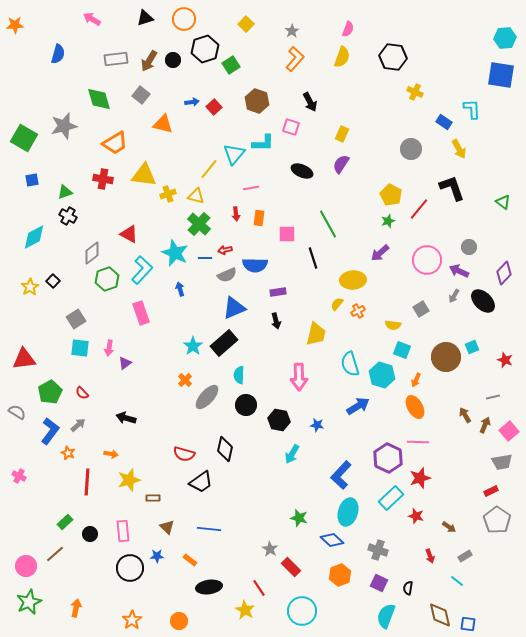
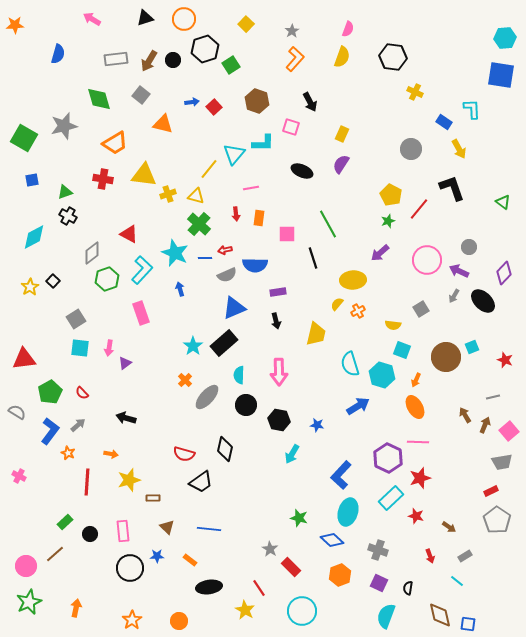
pink arrow at (299, 377): moved 20 px left, 5 px up
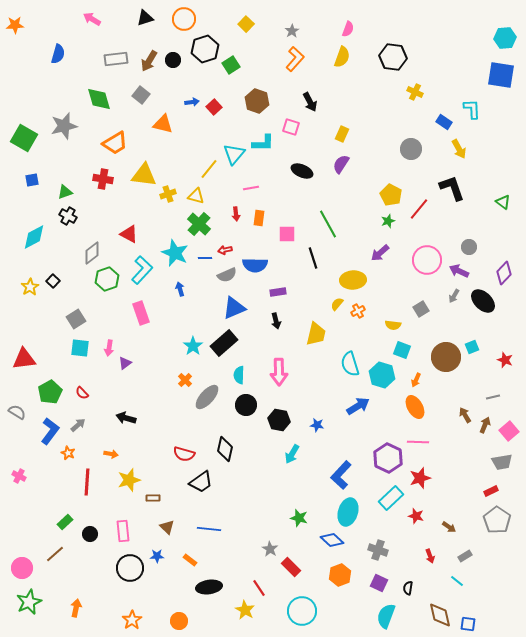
pink circle at (26, 566): moved 4 px left, 2 px down
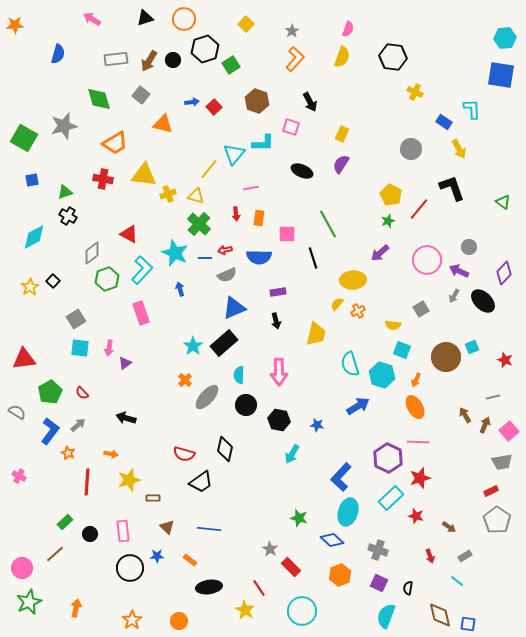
blue semicircle at (255, 265): moved 4 px right, 8 px up
blue L-shape at (341, 475): moved 2 px down
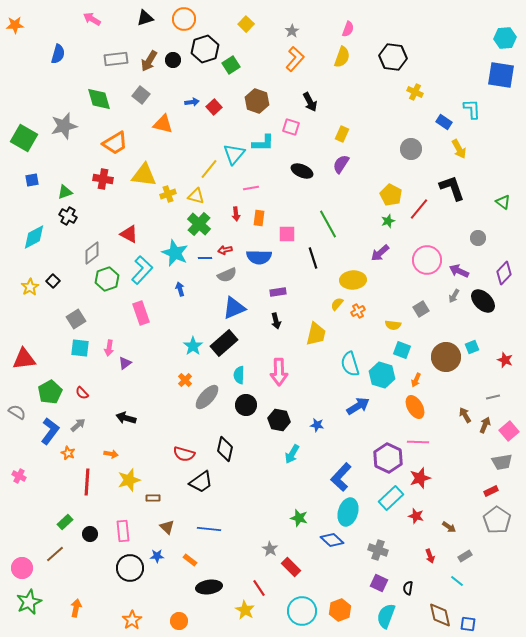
gray circle at (469, 247): moved 9 px right, 9 px up
orange hexagon at (340, 575): moved 35 px down
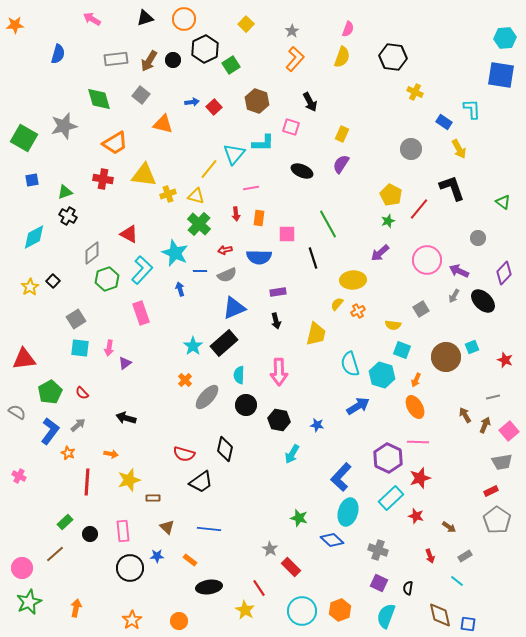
black hexagon at (205, 49): rotated 8 degrees counterclockwise
blue line at (205, 258): moved 5 px left, 13 px down
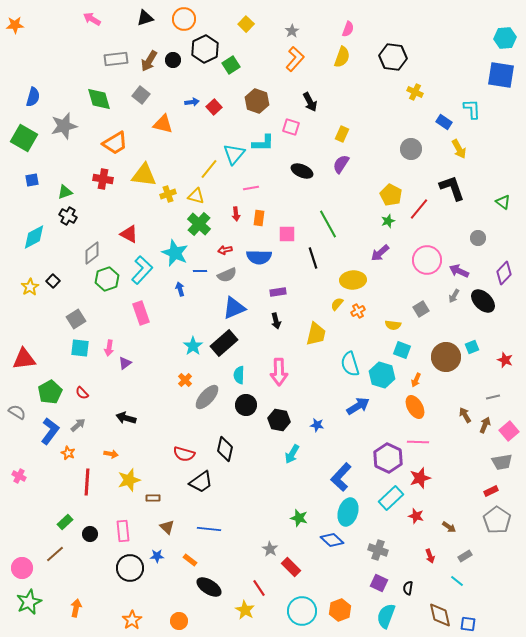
blue semicircle at (58, 54): moved 25 px left, 43 px down
black ellipse at (209, 587): rotated 40 degrees clockwise
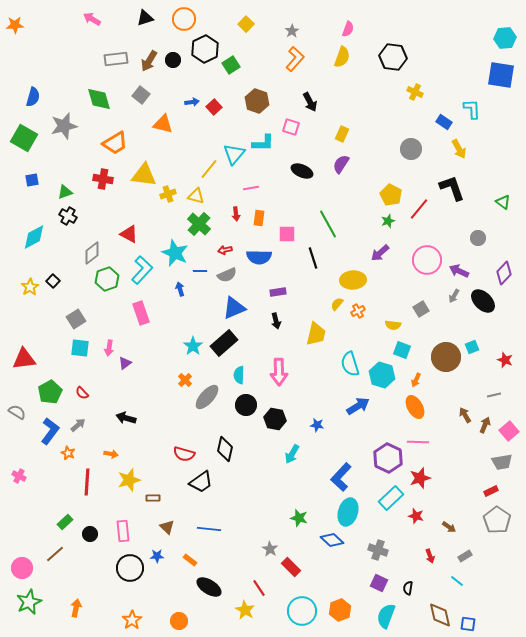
gray line at (493, 397): moved 1 px right, 2 px up
black hexagon at (279, 420): moved 4 px left, 1 px up
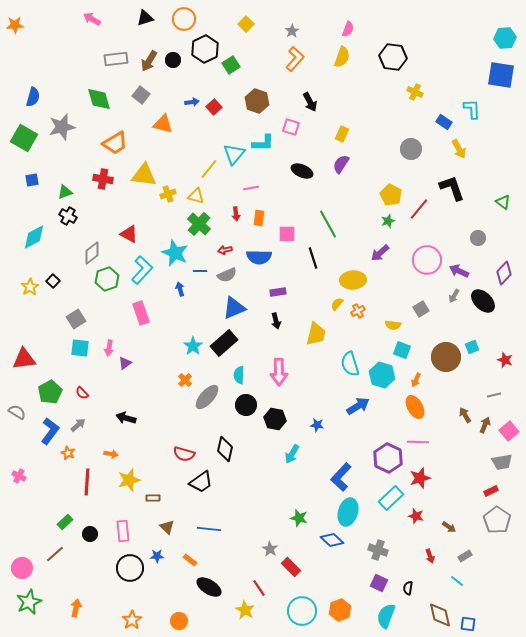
gray star at (64, 126): moved 2 px left, 1 px down
